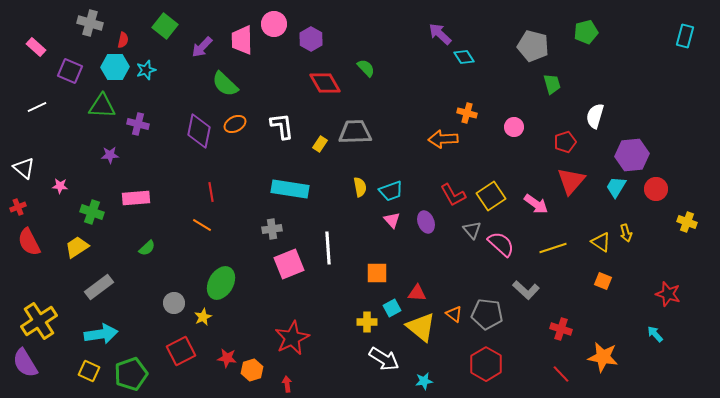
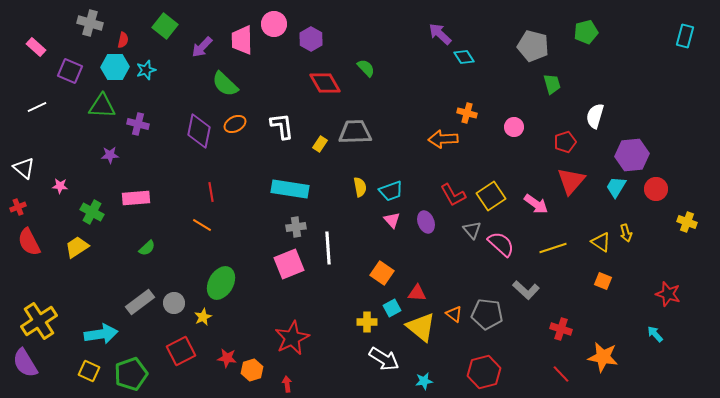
green cross at (92, 212): rotated 10 degrees clockwise
gray cross at (272, 229): moved 24 px right, 2 px up
orange square at (377, 273): moved 5 px right; rotated 35 degrees clockwise
gray rectangle at (99, 287): moved 41 px right, 15 px down
red hexagon at (486, 364): moved 2 px left, 8 px down; rotated 16 degrees clockwise
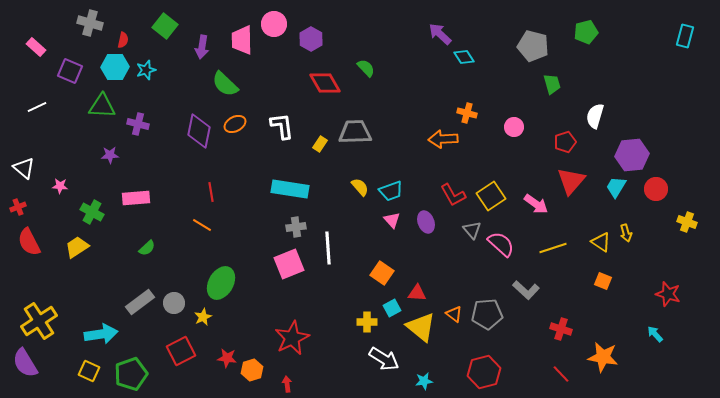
purple arrow at (202, 47): rotated 35 degrees counterclockwise
yellow semicircle at (360, 187): rotated 30 degrees counterclockwise
gray pentagon at (487, 314): rotated 12 degrees counterclockwise
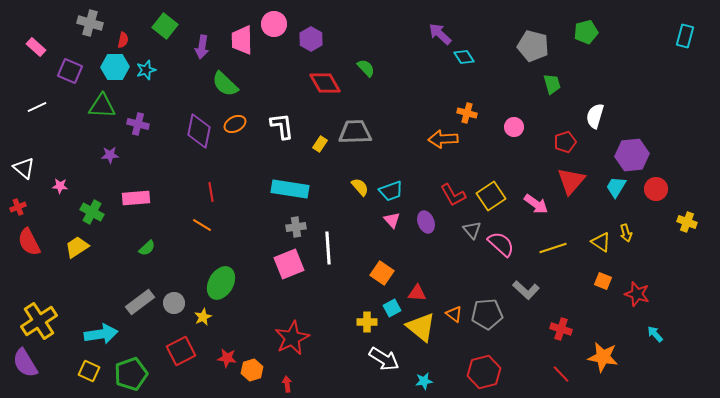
red star at (668, 294): moved 31 px left
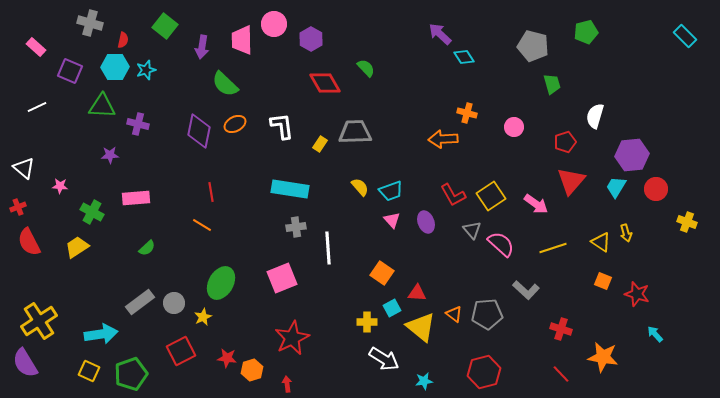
cyan rectangle at (685, 36): rotated 60 degrees counterclockwise
pink square at (289, 264): moved 7 px left, 14 px down
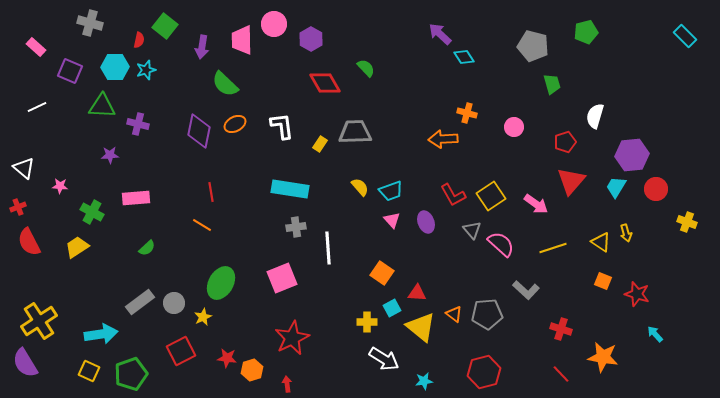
red semicircle at (123, 40): moved 16 px right
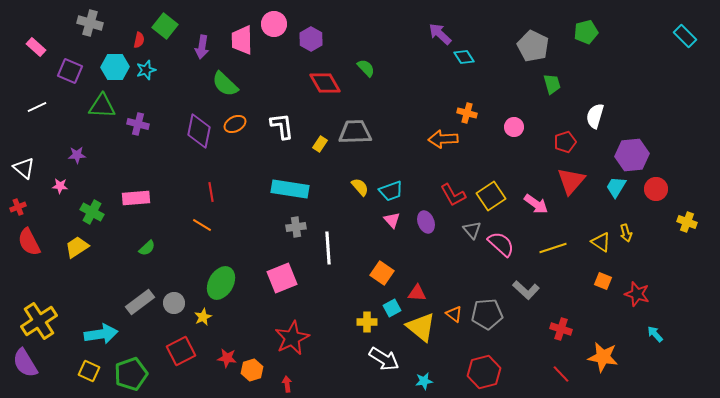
gray pentagon at (533, 46): rotated 12 degrees clockwise
purple star at (110, 155): moved 33 px left
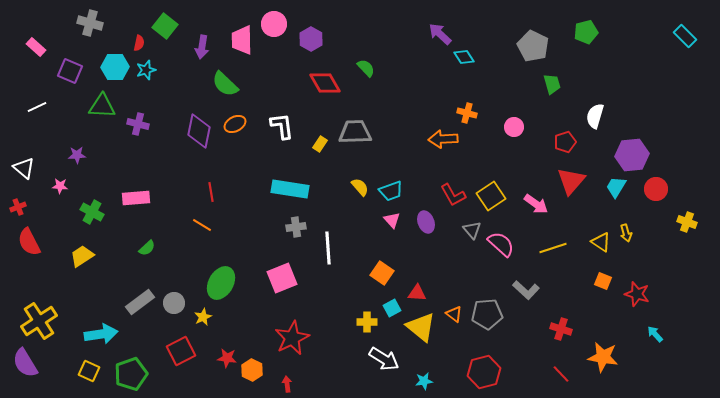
red semicircle at (139, 40): moved 3 px down
yellow trapezoid at (77, 247): moved 5 px right, 9 px down
orange hexagon at (252, 370): rotated 15 degrees counterclockwise
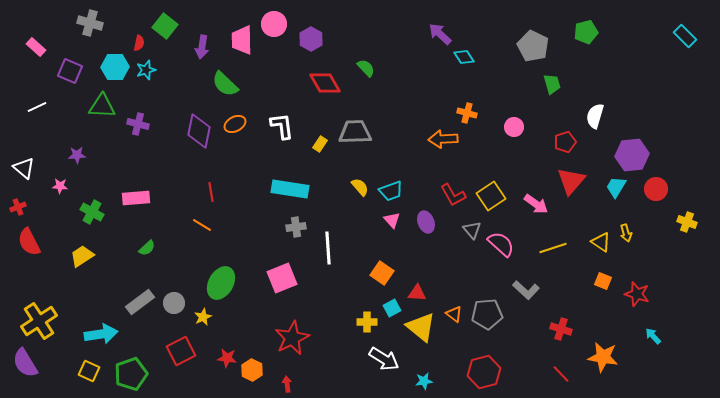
cyan arrow at (655, 334): moved 2 px left, 2 px down
